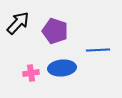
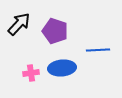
black arrow: moved 1 px right, 1 px down
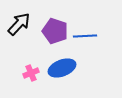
blue line: moved 13 px left, 14 px up
blue ellipse: rotated 16 degrees counterclockwise
pink cross: rotated 14 degrees counterclockwise
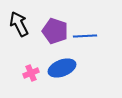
black arrow: rotated 70 degrees counterclockwise
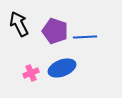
blue line: moved 1 px down
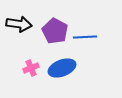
black arrow: rotated 125 degrees clockwise
purple pentagon: rotated 10 degrees clockwise
pink cross: moved 5 px up
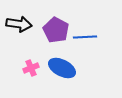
purple pentagon: moved 1 px right, 1 px up
blue ellipse: rotated 48 degrees clockwise
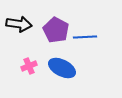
pink cross: moved 2 px left, 2 px up
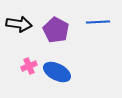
blue line: moved 13 px right, 15 px up
blue ellipse: moved 5 px left, 4 px down
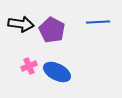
black arrow: moved 2 px right
purple pentagon: moved 4 px left
